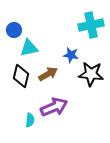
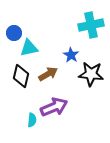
blue circle: moved 3 px down
blue star: rotated 21 degrees clockwise
cyan semicircle: moved 2 px right
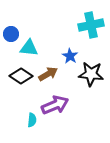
blue circle: moved 3 px left, 1 px down
cyan triangle: rotated 18 degrees clockwise
blue star: moved 1 px left, 1 px down
black diamond: rotated 70 degrees counterclockwise
purple arrow: moved 1 px right, 2 px up
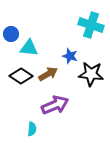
cyan cross: rotated 30 degrees clockwise
blue star: rotated 14 degrees counterclockwise
cyan semicircle: moved 9 px down
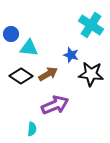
cyan cross: rotated 15 degrees clockwise
blue star: moved 1 px right, 1 px up
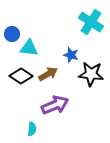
cyan cross: moved 3 px up
blue circle: moved 1 px right
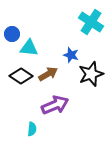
black star: rotated 25 degrees counterclockwise
